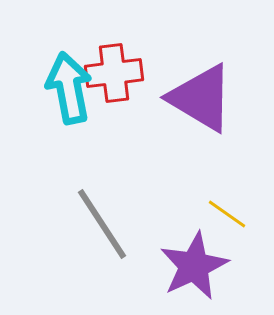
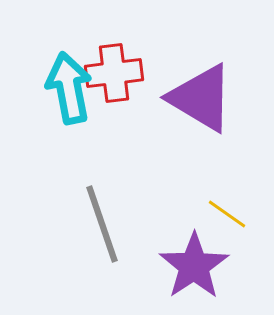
gray line: rotated 14 degrees clockwise
purple star: rotated 8 degrees counterclockwise
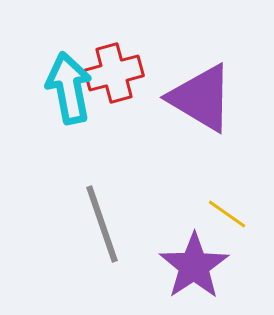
red cross: rotated 8 degrees counterclockwise
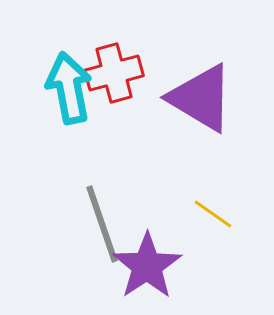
yellow line: moved 14 px left
purple star: moved 47 px left
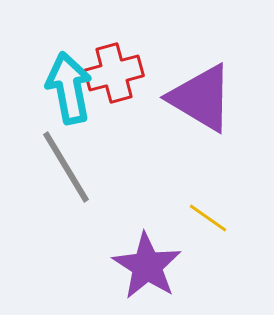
yellow line: moved 5 px left, 4 px down
gray line: moved 36 px left, 57 px up; rotated 12 degrees counterclockwise
purple star: rotated 6 degrees counterclockwise
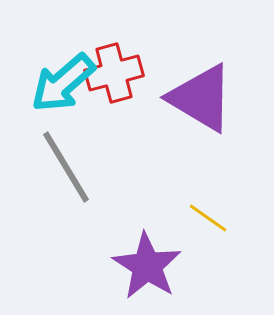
cyan arrow: moved 6 px left, 5 px up; rotated 120 degrees counterclockwise
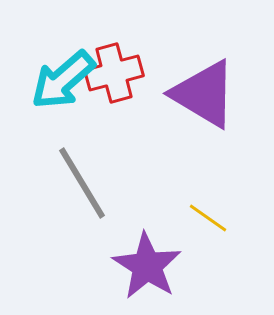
cyan arrow: moved 3 px up
purple triangle: moved 3 px right, 4 px up
gray line: moved 16 px right, 16 px down
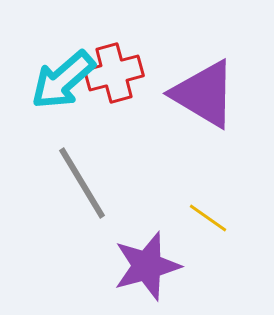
purple star: rotated 24 degrees clockwise
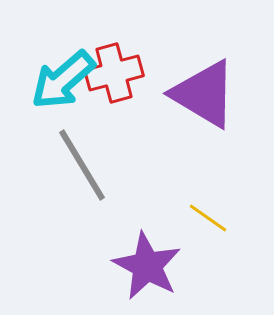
gray line: moved 18 px up
purple star: rotated 28 degrees counterclockwise
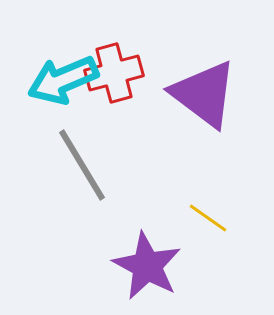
cyan arrow: rotated 18 degrees clockwise
purple triangle: rotated 6 degrees clockwise
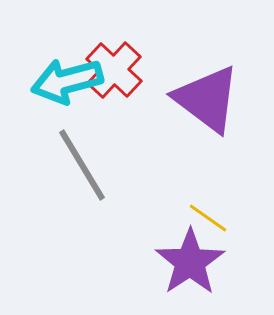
red cross: moved 3 px up; rotated 32 degrees counterclockwise
cyan arrow: moved 4 px right, 1 px down; rotated 8 degrees clockwise
purple triangle: moved 3 px right, 5 px down
purple star: moved 43 px right, 4 px up; rotated 10 degrees clockwise
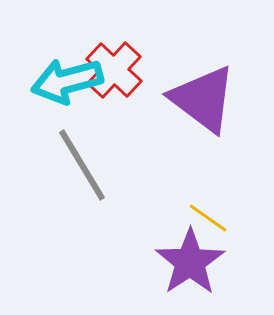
purple triangle: moved 4 px left
